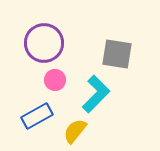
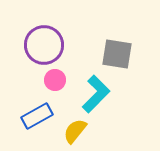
purple circle: moved 2 px down
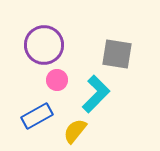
pink circle: moved 2 px right
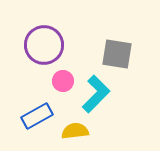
pink circle: moved 6 px right, 1 px down
yellow semicircle: rotated 44 degrees clockwise
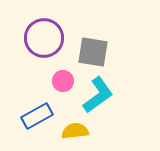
purple circle: moved 7 px up
gray square: moved 24 px left, 2 px up
cyan L-shape: moved 2 px right, 1 px down; rotated 9 degrees clockwise
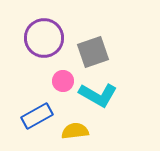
gray square: rotated 28 degrees counterclockwise
cyan L-shape: rotated 66 degrees clockwise
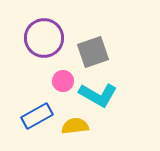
yellow semicircle: moved 5 px up
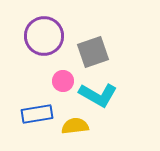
purple circle: moved 2 px up
blue rectangle: moved 2 px up; rotated 20 degrees clockwise
